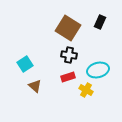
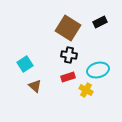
black rectangle: rotated 40 degrees clockwise
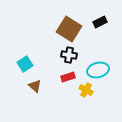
brown square: moved 1 px right, 1 px down
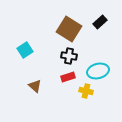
black rectangle: rotated 16 degrees counterclockwise
black cross: moved 1 px down
cyan square: moved 14 px up
cyan ellipse: moved 1 px down
yellow cross: moved 1 px down; rotated 16 degrees counterclockwise
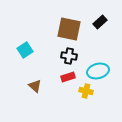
brown square: rotated 20 degrees counterclockwise
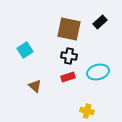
cyan ellipse: moved 1 px down
yellow cross: moved 1 px right, 20 px down
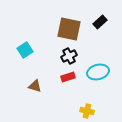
black cross: rotated 35 degrees counterclockwise
brown triangle: rotated 24 degrees counterclockwise
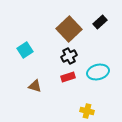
brown square: rotated 35 degrees clockwise
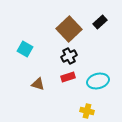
cyan square: moved 1 px up; rotated 28 degrees counterclockwise
cyan ellipse: moved 9 px down
brown triangle: moved 3 px right, 2 px up
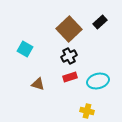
red rectangle: moved 2 px right
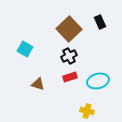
black rectangle: rotated 72 degrees counterclockwise
